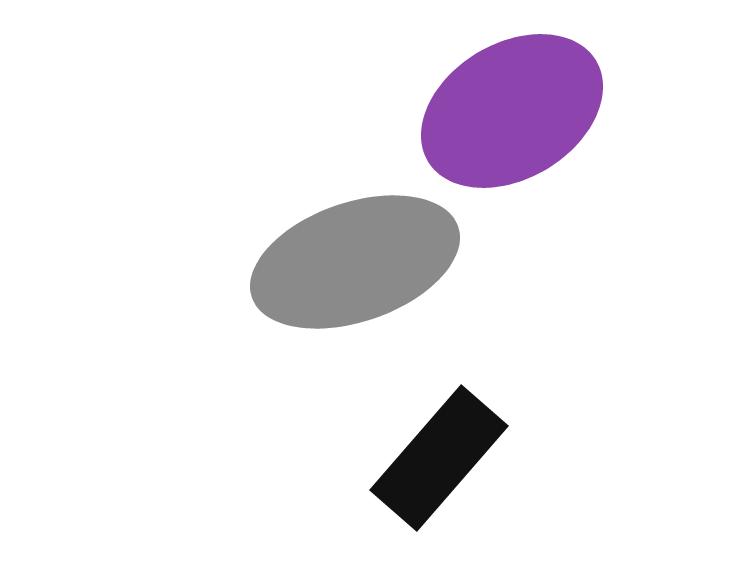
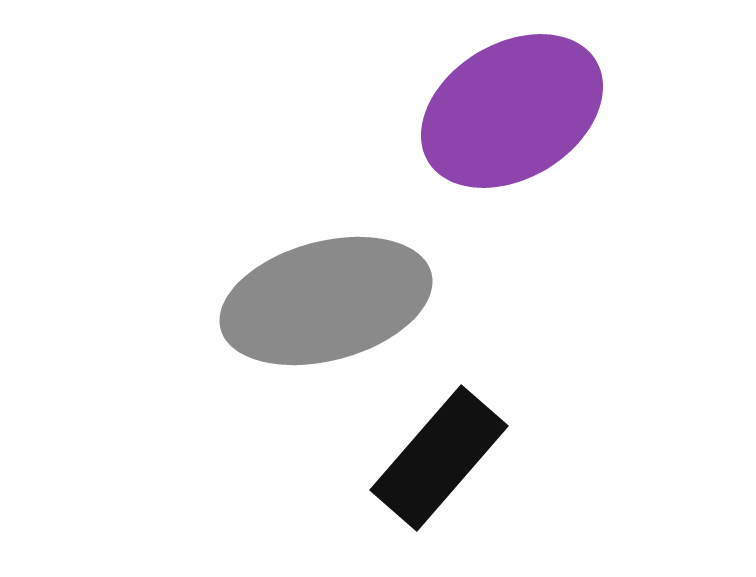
gray ellipse: moved 29 px left, 39 px down; rotated 4 degrees clockwise
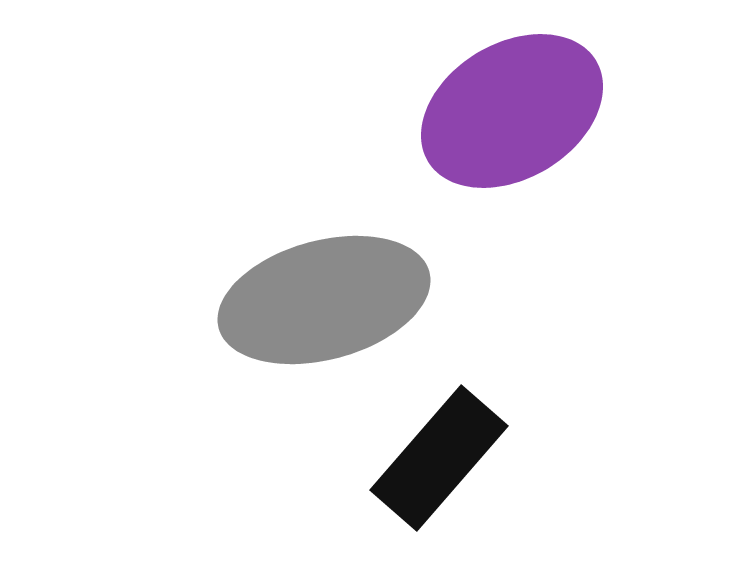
gray ellipse: moved 2 px left, 1 px up
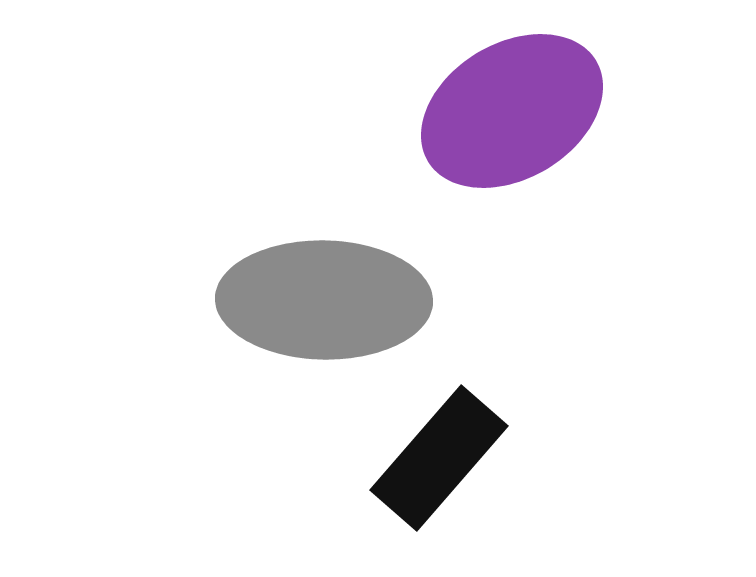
gray ellipse: rotated 16 degrees clockwise
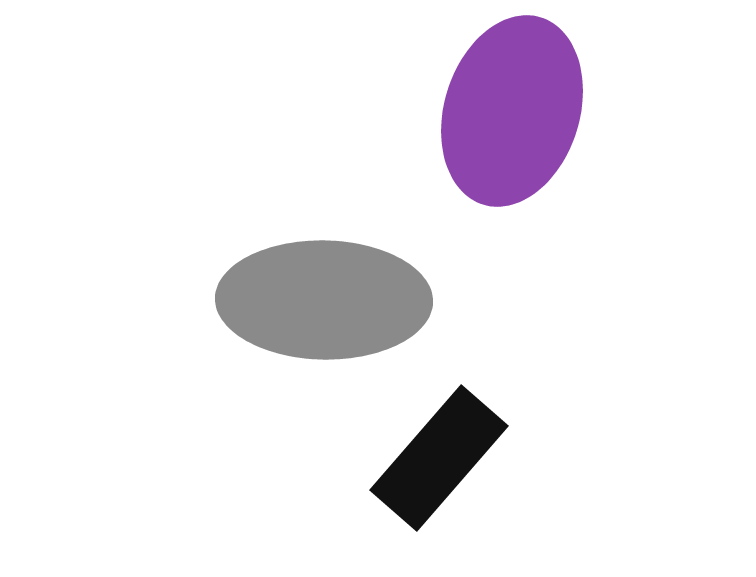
purple ellipse: rotated 42 degrees counterclockwise
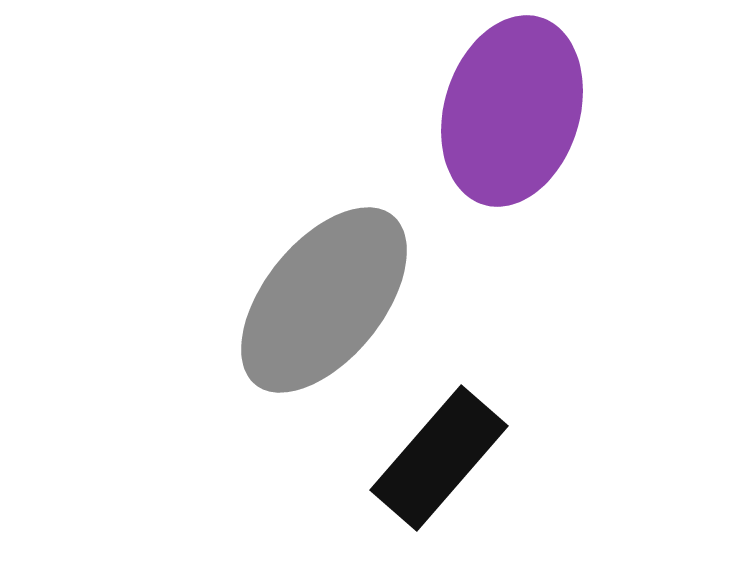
gray ellipse: rotated 52 degrees counterclockwise
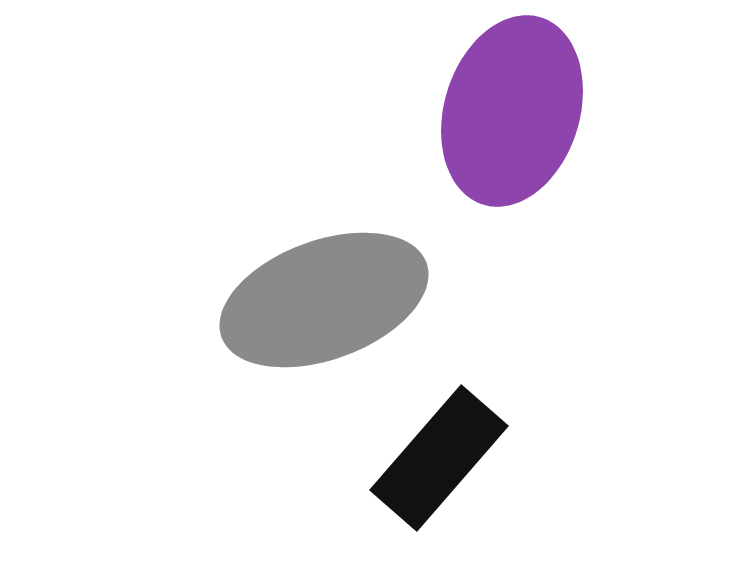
gray ellipse: rotated 31 degrees clockwise
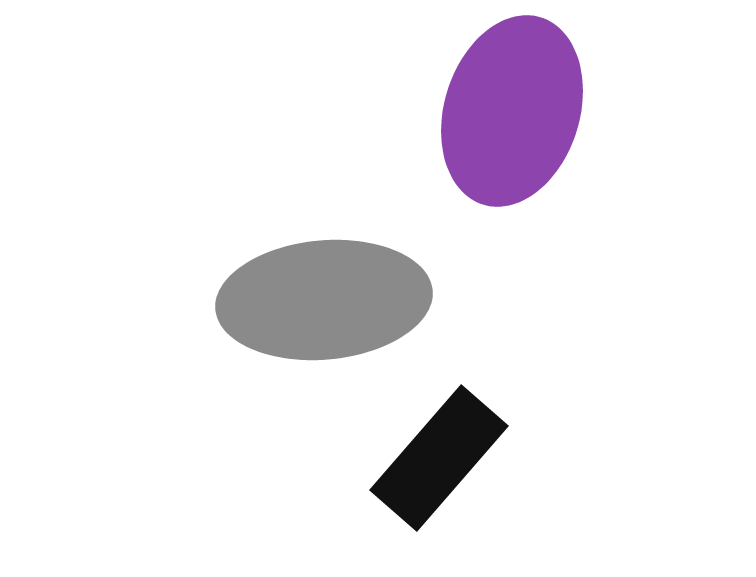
gray ellipse: rotated 15 degrees clockwise
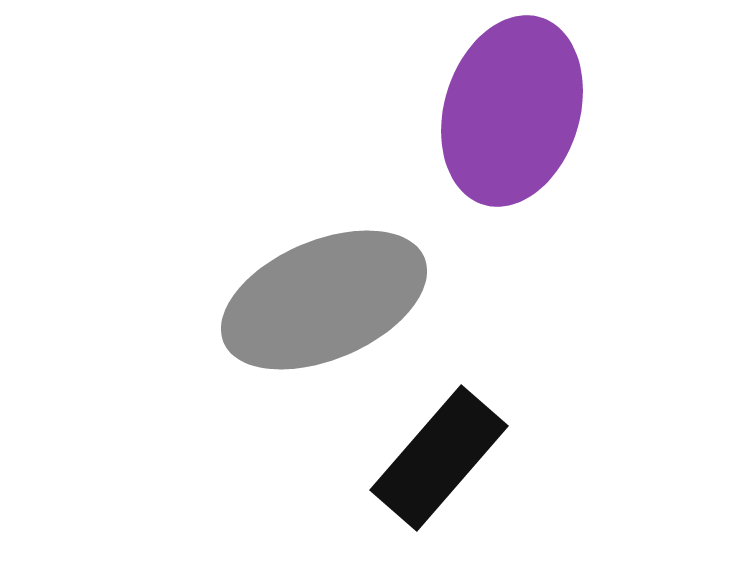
gray ellipse: rotated 18 degrees counterclockwise
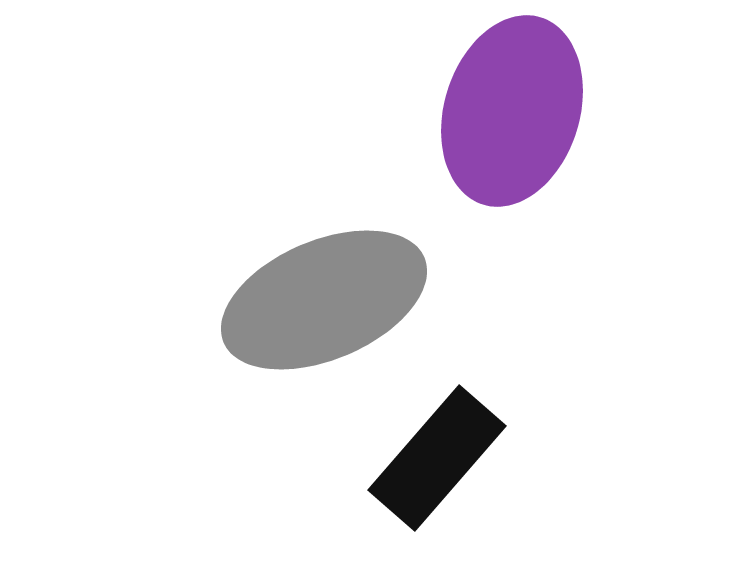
black rectangle: moved 2 px left
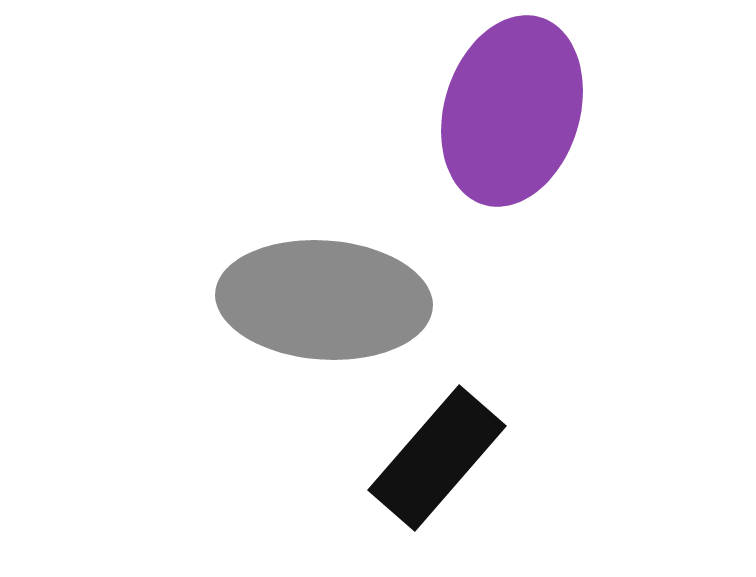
gray ellipse: rotated 27 degrees clockwise
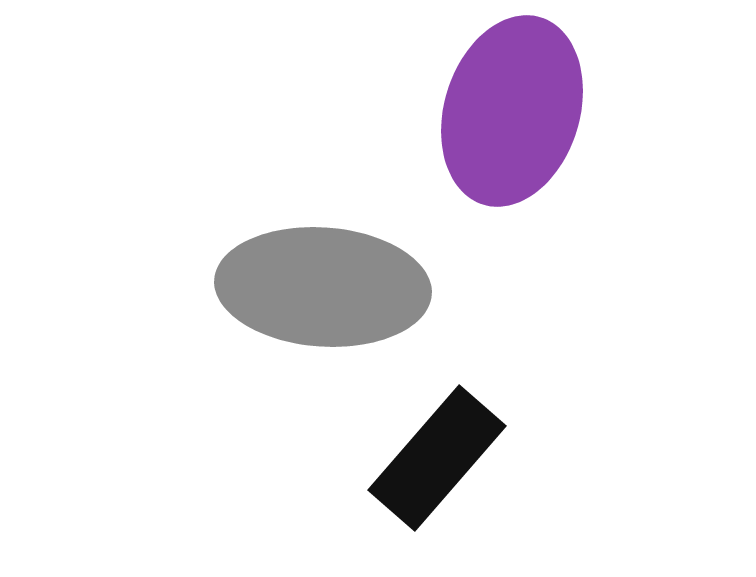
gray ellipse: moved 1 px left, 13 px up
